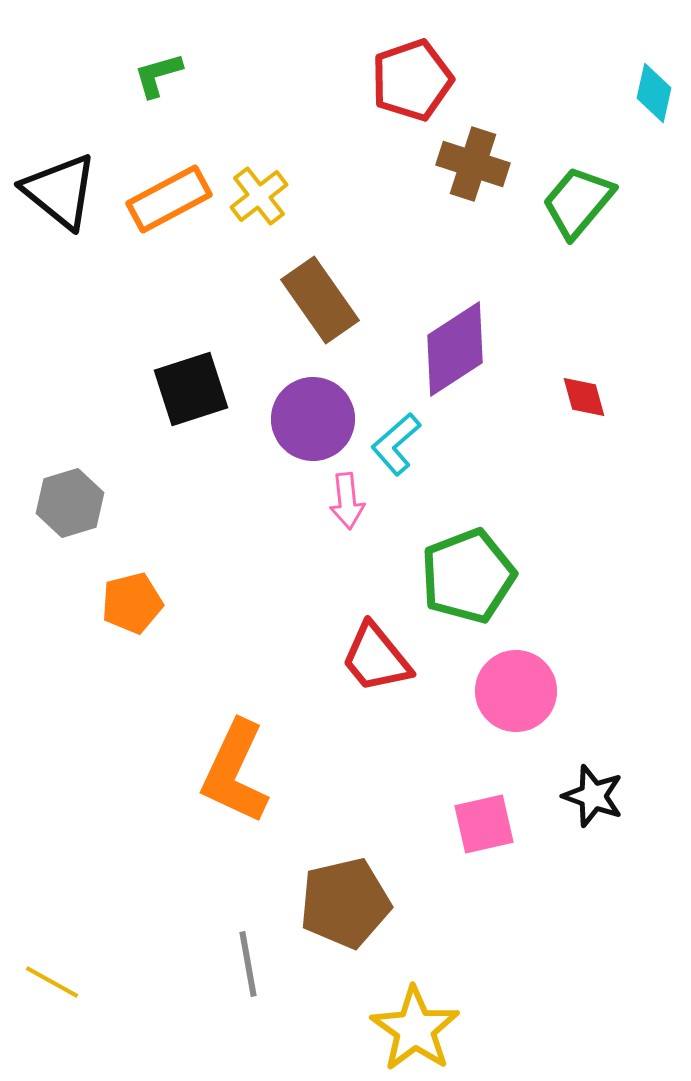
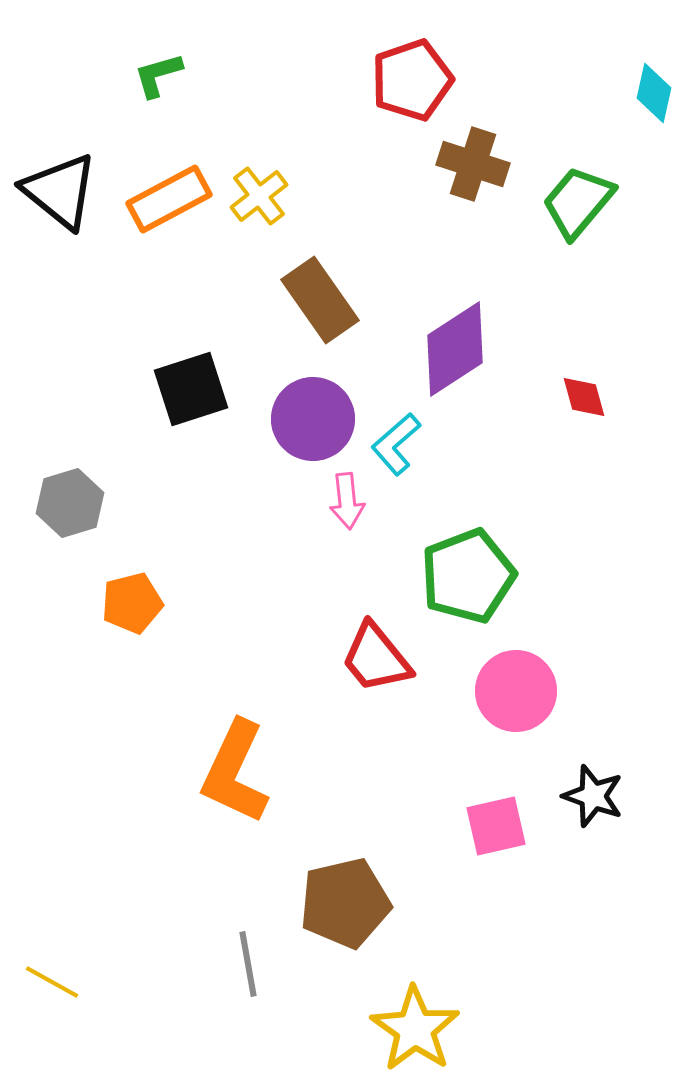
pink square: moved 12 px right, 2 px down
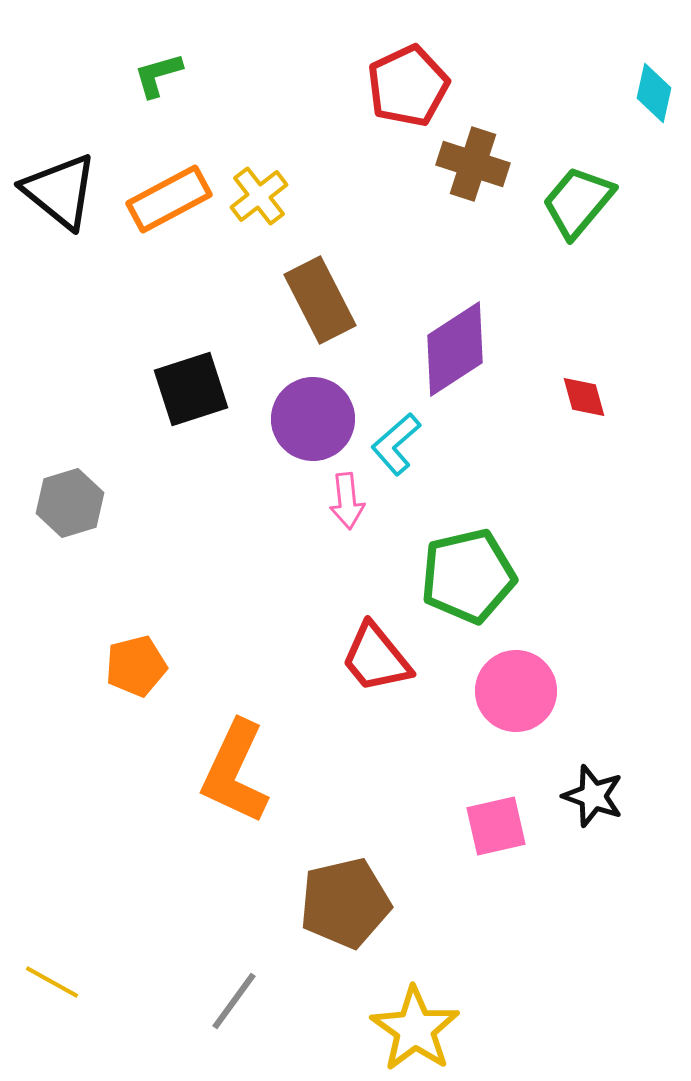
red pentagon: moved 4 px left, 6 px down; rotated 6 degrees counterclockwise
brown rectangle: rotated 8 degrees clockwise
green pentagon: rotated 8 degrees clockwise
orange pentagon: moved 4 px right, 63 px down
gray line: moved 14 px left, 37 px down; rotated 46 degrees clockwise
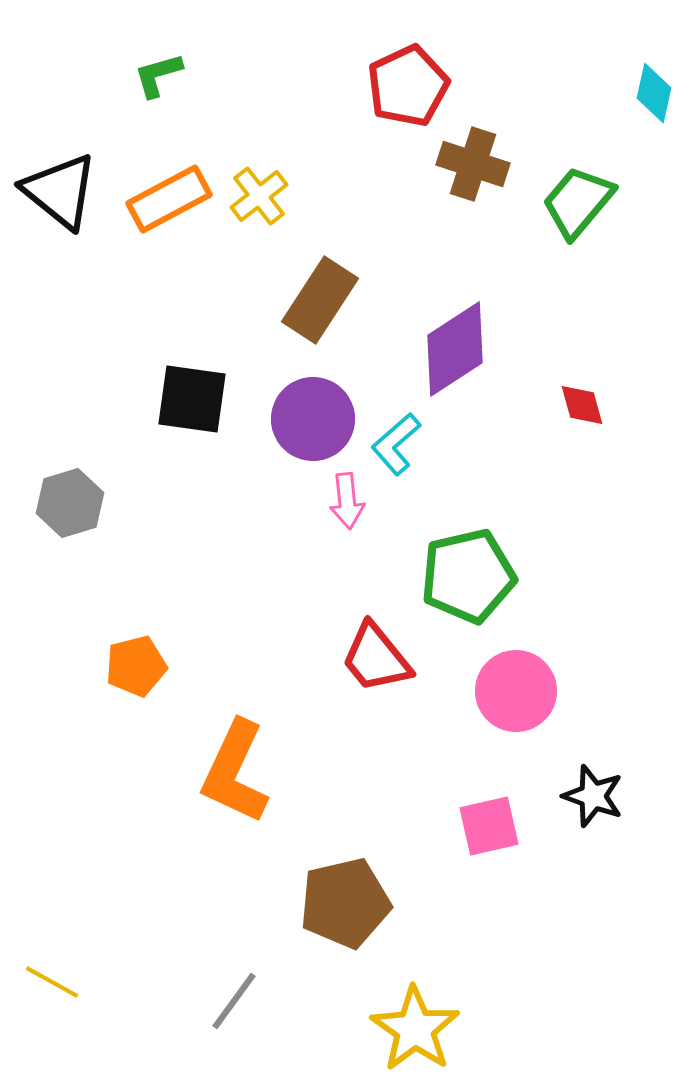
brown rectangle: rotated 60 degrees clockwise
black square: moved 1 px right, 10 px down; rotated 26 degrees clockwise
red diamond: moved 2 px left, 8 px down
pink square: moved 7 px left
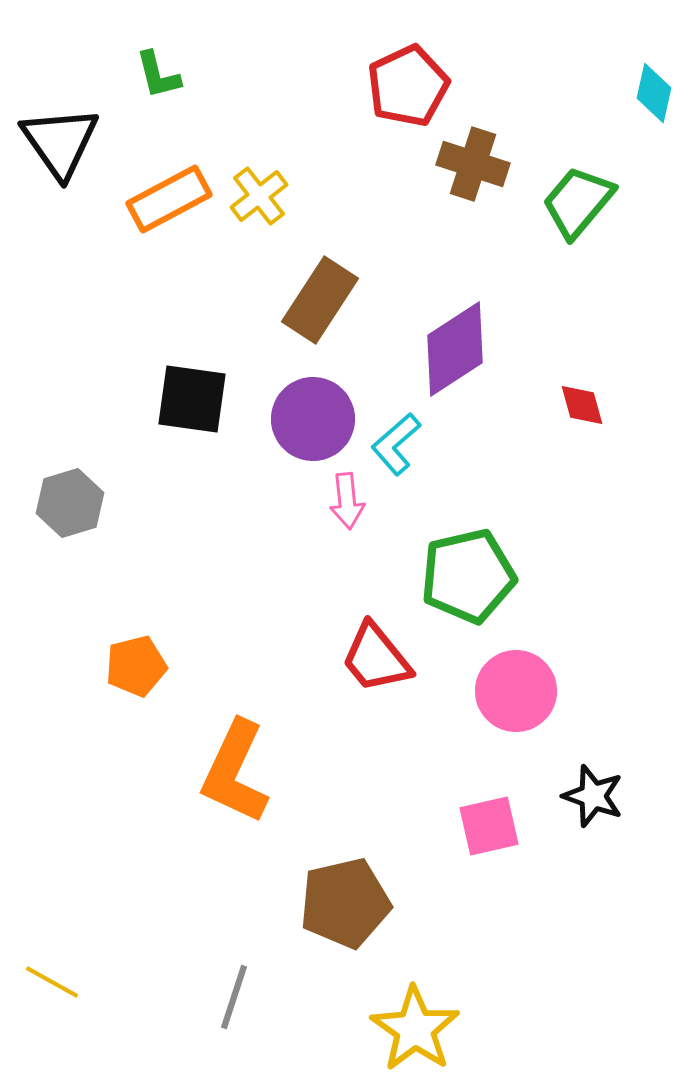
green L-shape: rotated 88 degrees counterclockwise
black triangle: moved 49 px up; rotated 16 degrees clockwise
gray line: moved 4 px up; rotated 18 degrees counterclockwise
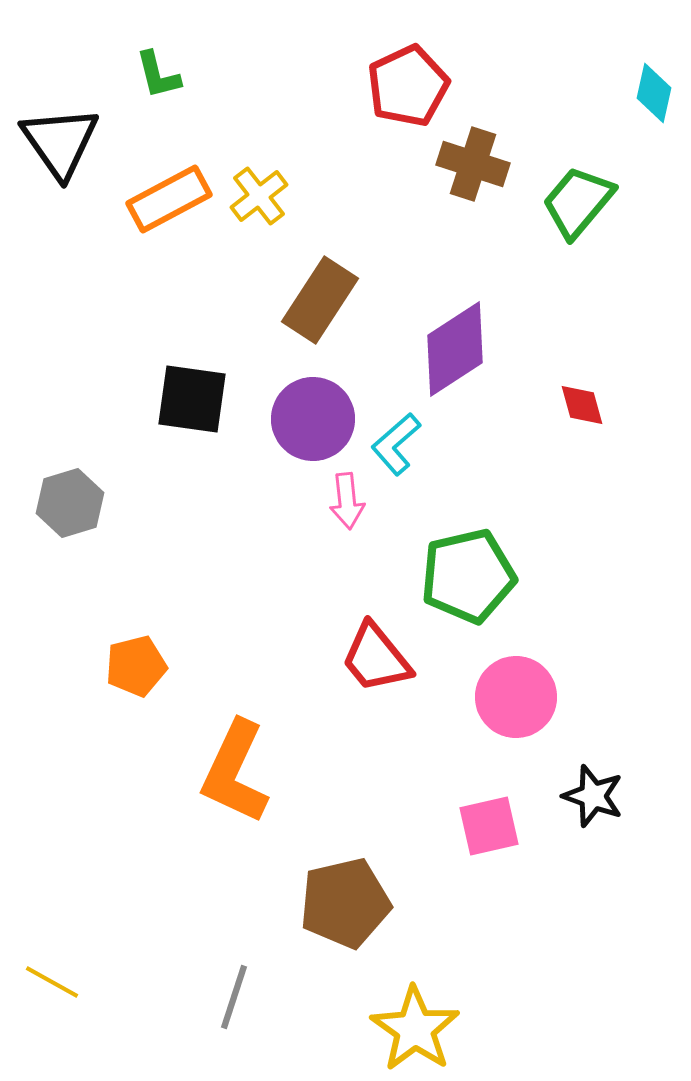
pink circle: moved 6 px down
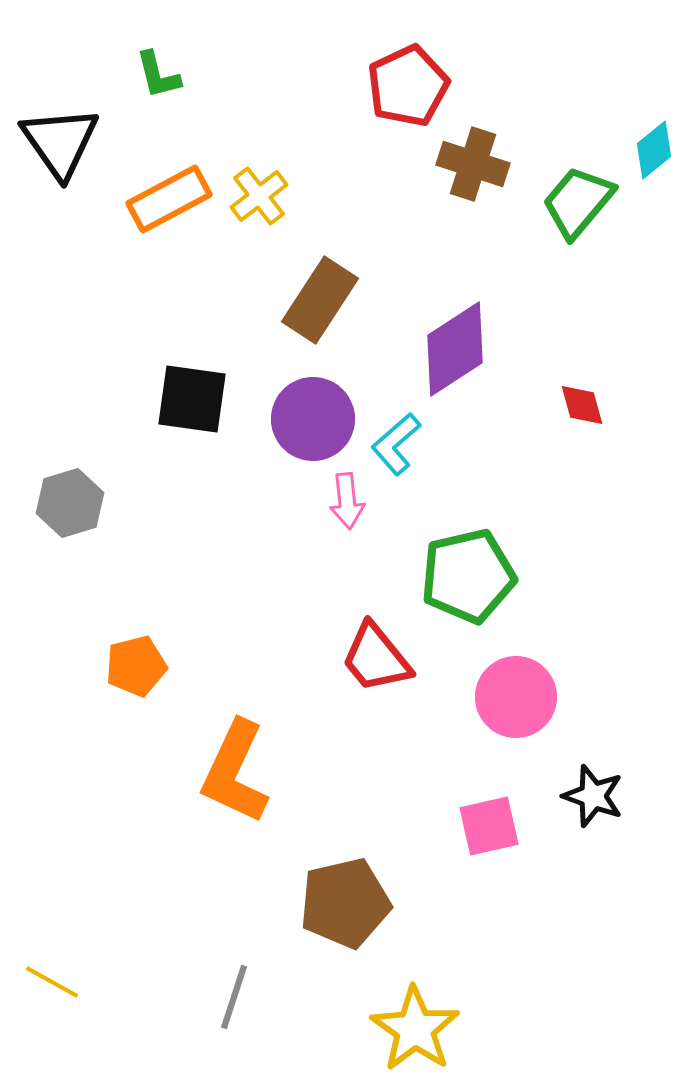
cyan diamond: moved 57 px down; rotated 38 degrees clockwise
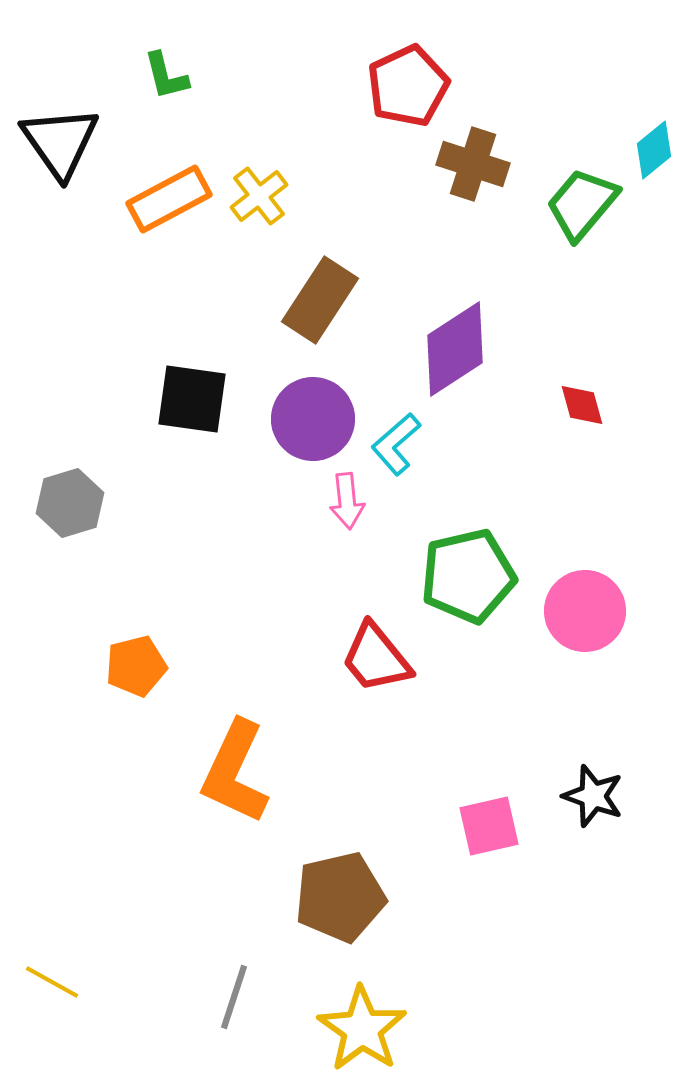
green L-shape: moved 8 px right, 1 px down
green trapezoid: moved 4 px right, 2 px down
pink circle: moved 69 px right, 86 px up
brown pentagon: moved 5 px left, 6 px up
yellow star: moved 53 px left
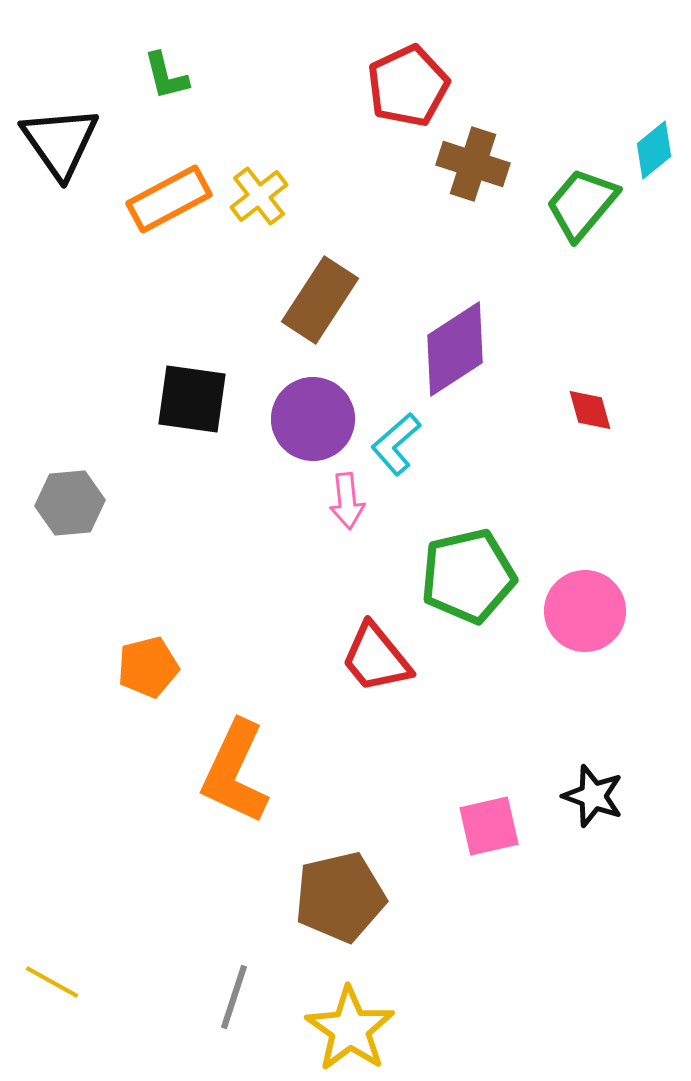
red diamond: moved 8 px right, 5 px down
gray hexagon: rotated 12 degrees clockwise
orange pentagon: moved 12 px right, 1 px down
yellow star: moved 12 px left
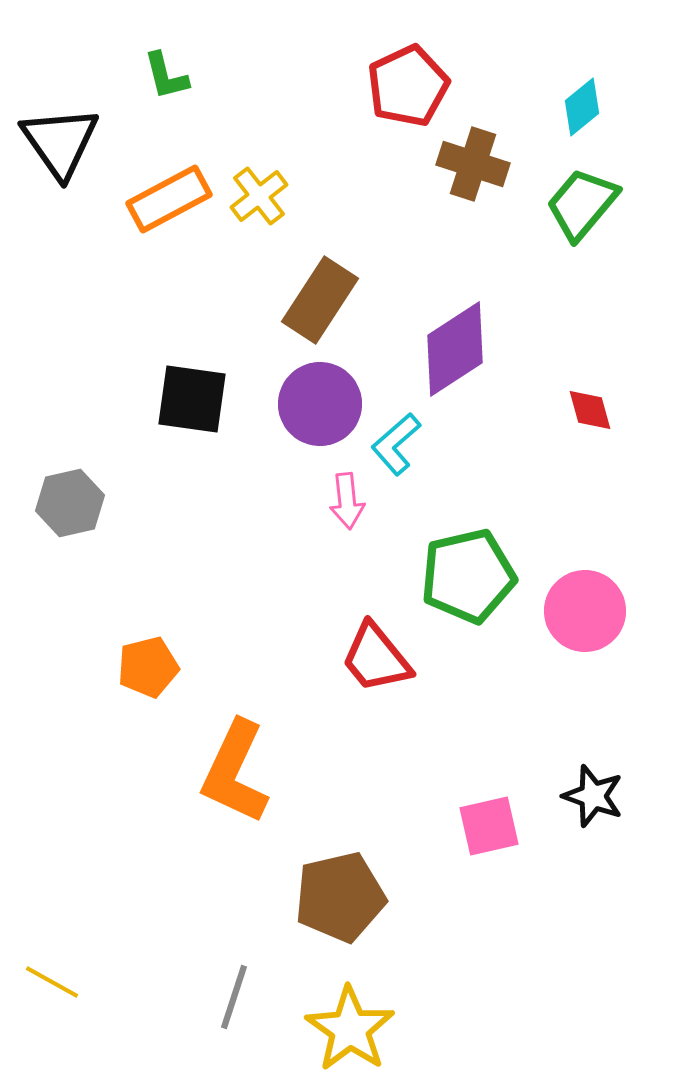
cyan diamond: moved 72 px left, 43 px up
purple circle: moved 7 px right, 15 px up
gray hexagon: rotated 8 degrees counterclockwise
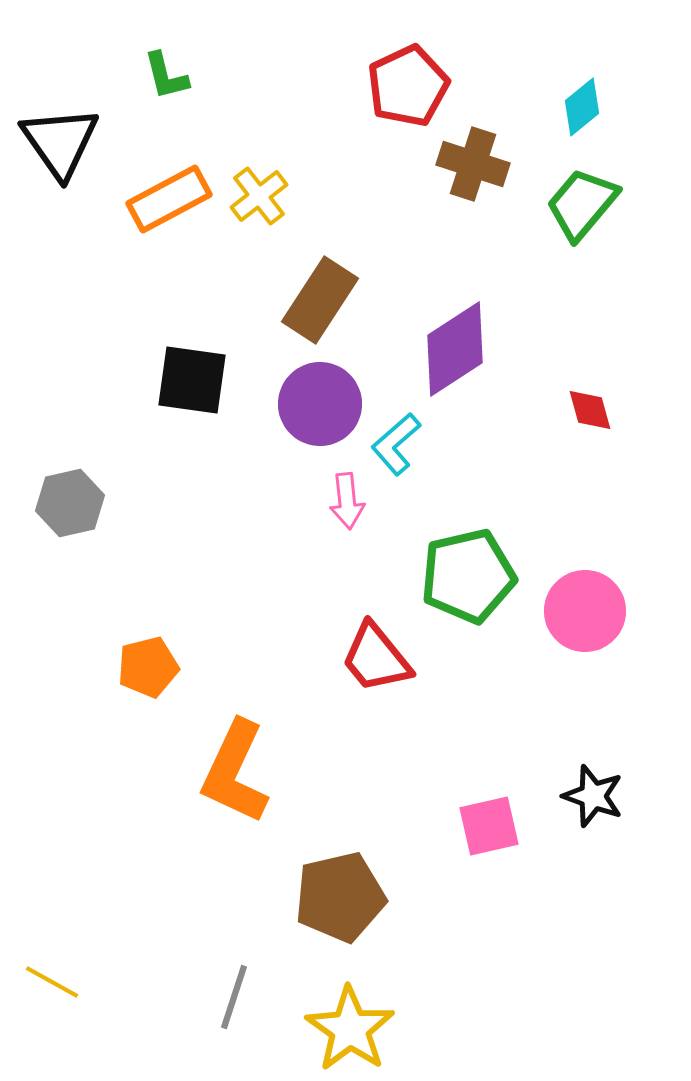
black square: moved 19 px up
